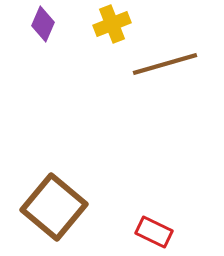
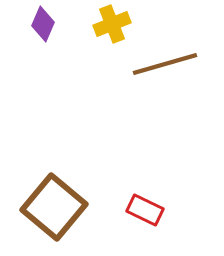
red rectangle: moved 9 px left, 22 px up
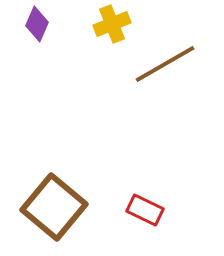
purple diamond: moved 6 px left
brown line: rotated 14 degrees counterclockwise
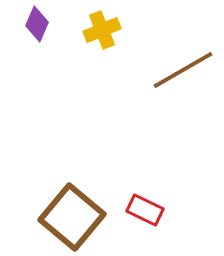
yellow cross: moved 10 px left, 6 px down
brown line: moved 18 px right, 6 px down
brown square: moved 18 px right, 10 px down
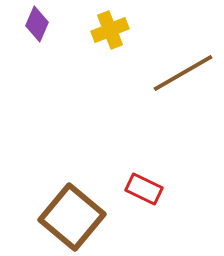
yellow cross: moved 8 px right
brown line: moved 3 px down
red rectangle: moved 1 px left, 21 px up
